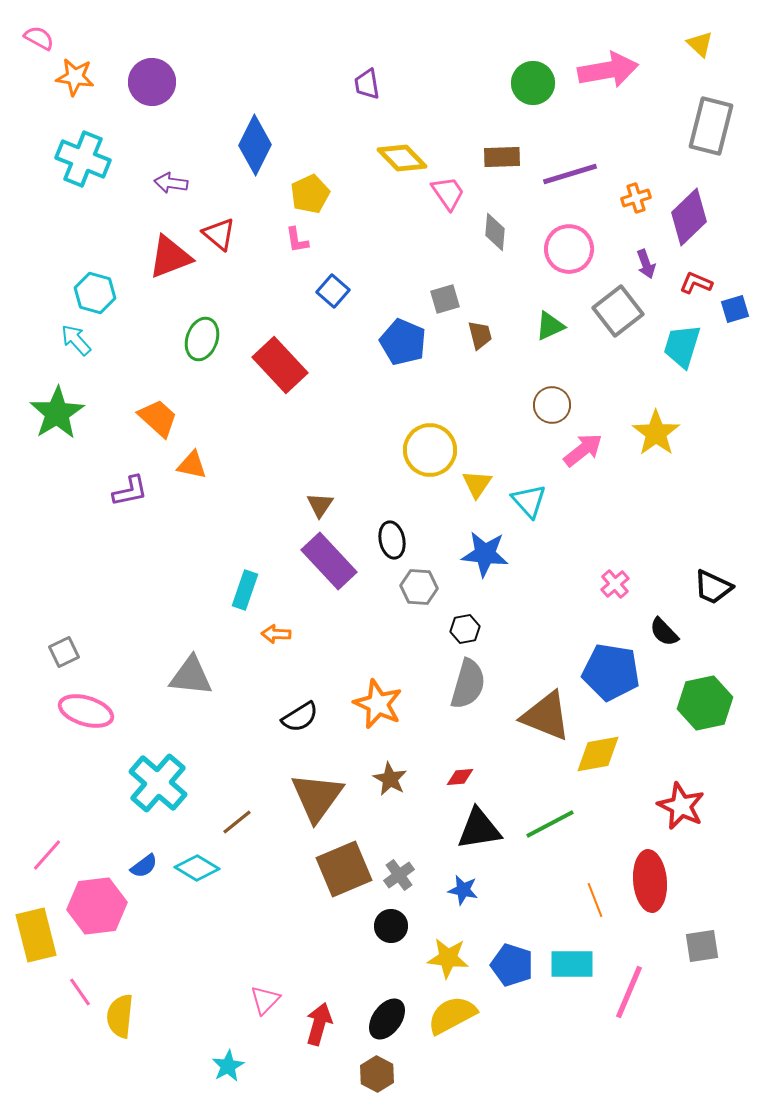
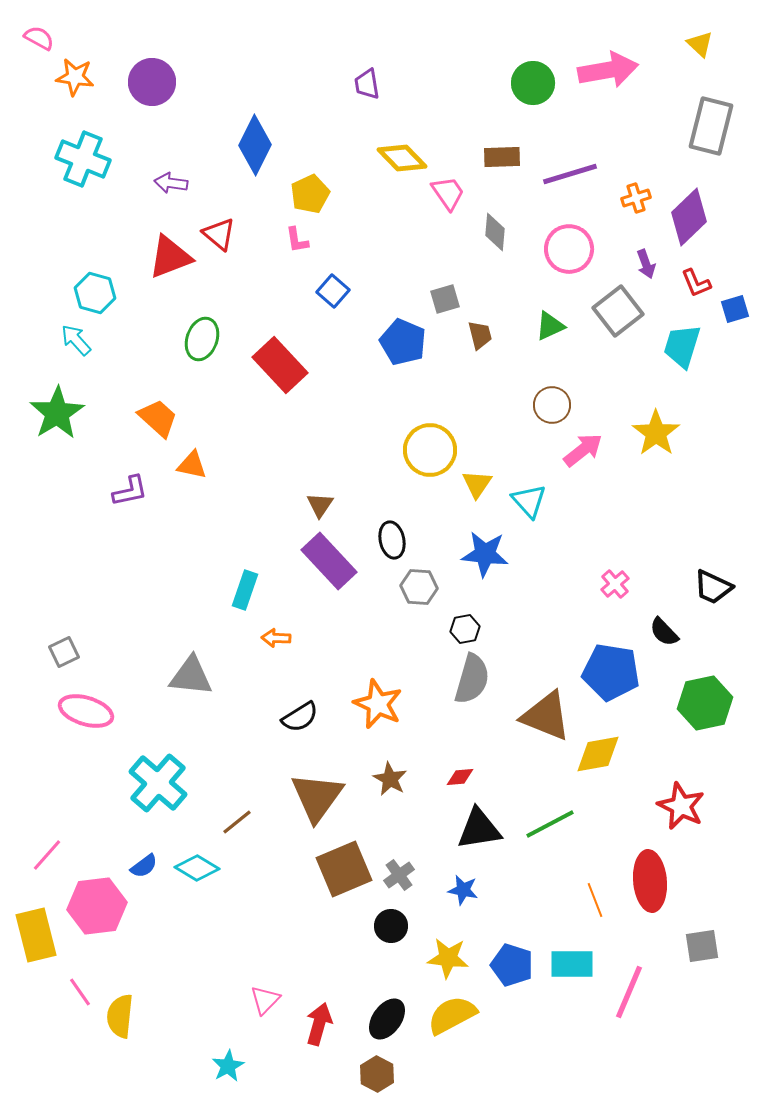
red L-shape at (696, 283): rotated 136 degrees counterclockwise
orange arrow at (276, 634): moved 4 px down
gray semicircle at (468, 684): moved 4 px right, 5 px up
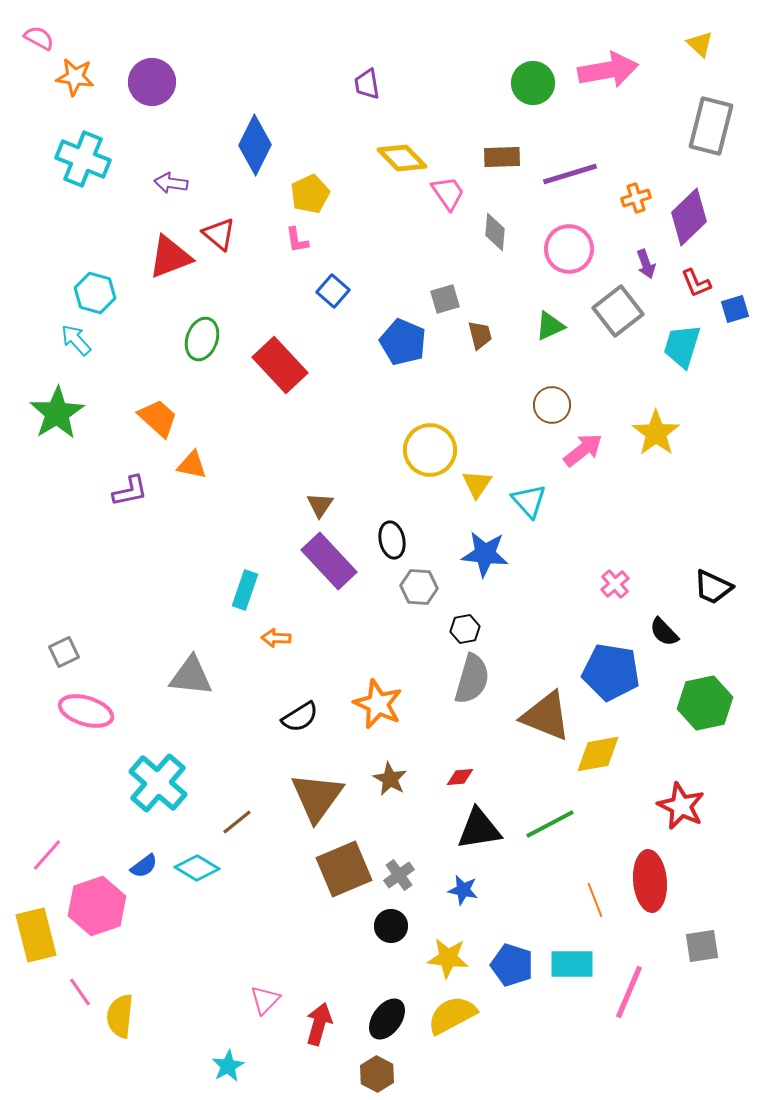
pink hexagon at (97, 906): rotated 12 degrees counterclockwise
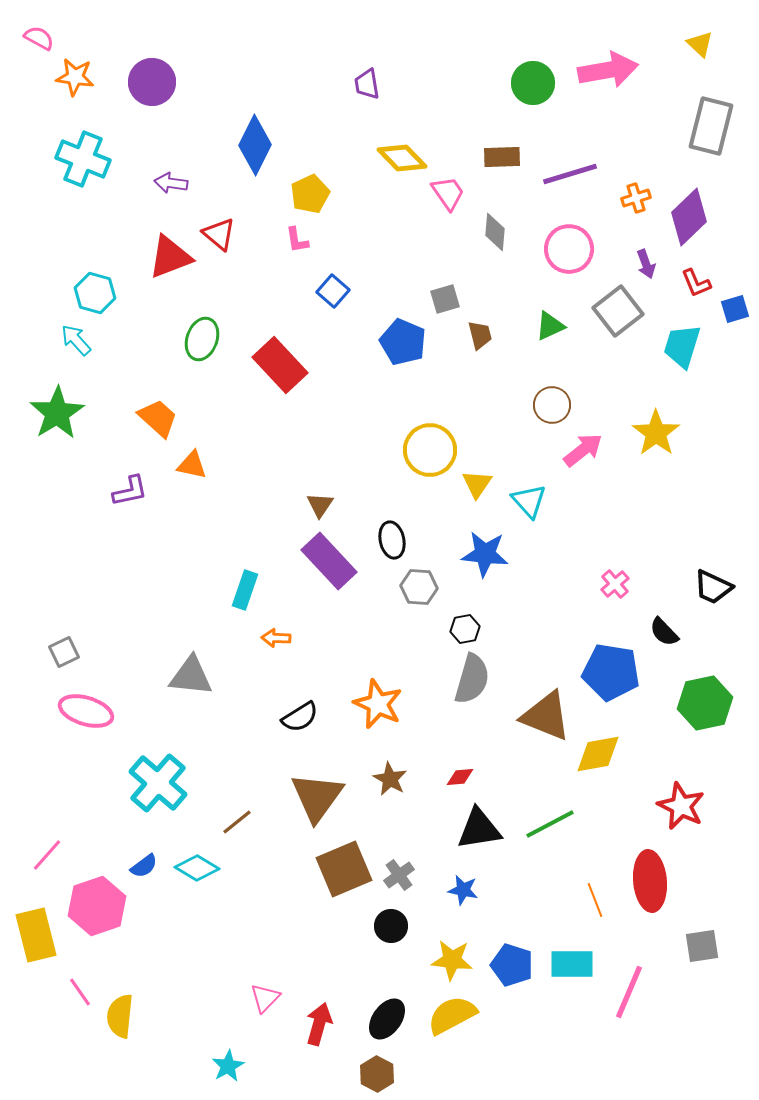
yellow star at (448, 958): moved 4 px right, 2 px down
pink triangle at (265, 1000): moved 2 px up
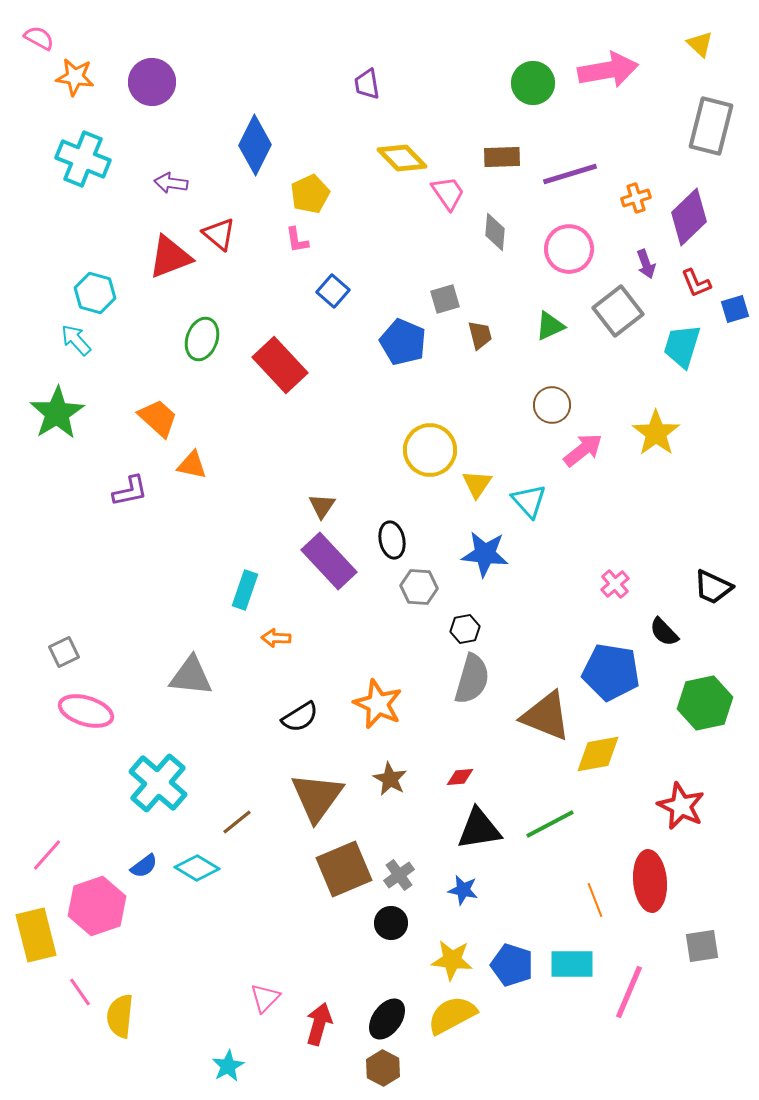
brown triangle at (320, 505): moved 2 px right, 1 px down
black circle at (391, 926): moved 3 px up
brown hexagon at (377, 1074): moved 6 px right, 6 px up
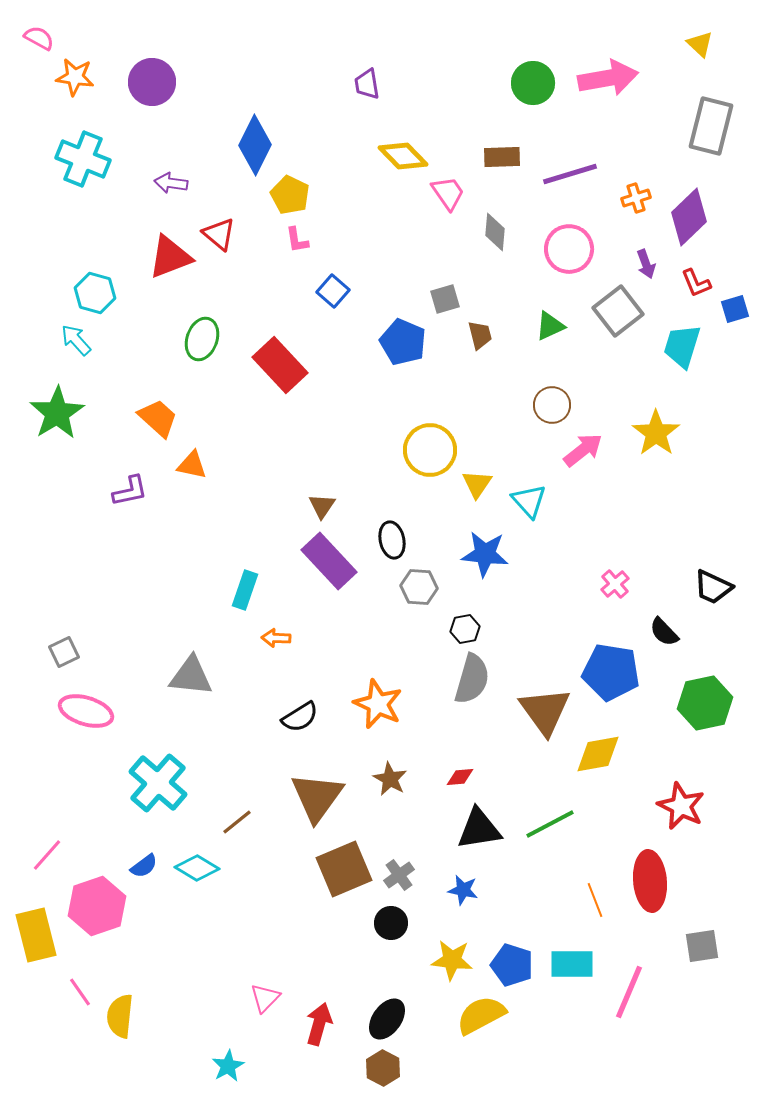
pink arrow at (608, 70): moved 8 px down
yellow diamond at (402, 158): moved 1 px right, 2 px up
yellow pentagon at (310, 194): moved 20 px left, 1 px down; rotated 21 degrees counterclockwise
brown triangle at (546, 716): moved 1 px left, 5 px up; rotated 32 degrees clockwise
yellow semicircle at (452, 1015): moved 29 px right
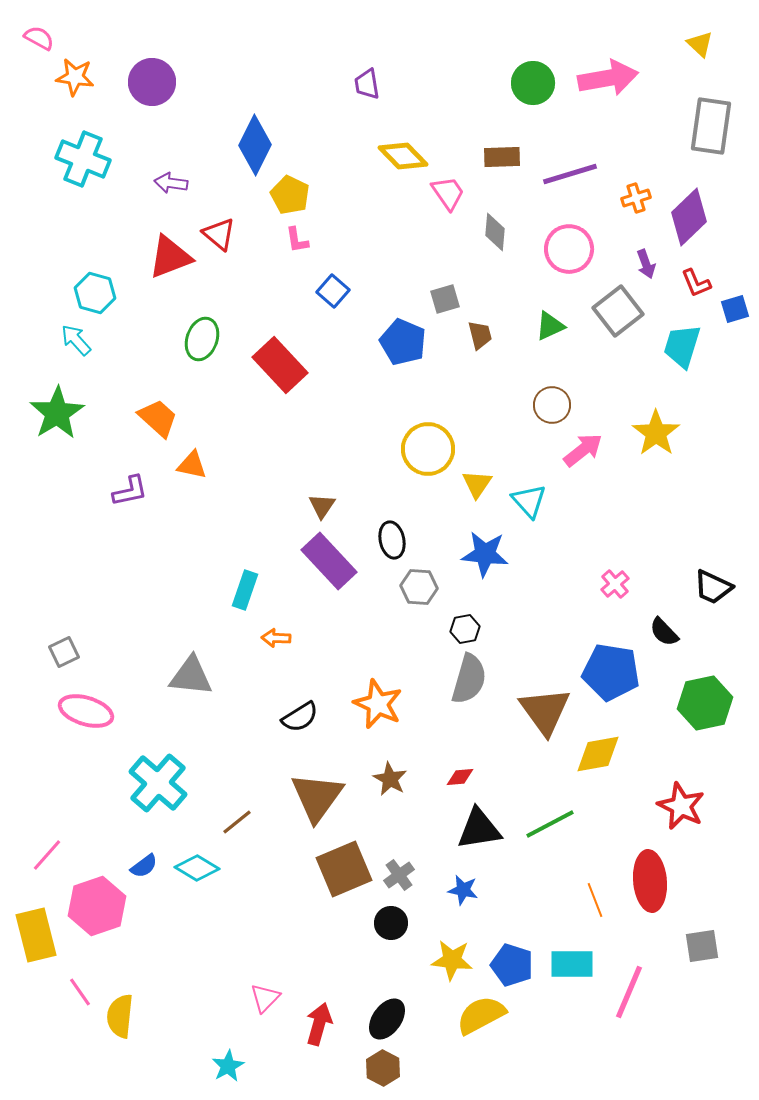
gray rectangle at (711, 126): rotated 6 degrees counterclockwise
yellow circle at (430, 450): moved 2 px left, 1 px up
gray semicircle at (472, 679): moved 3 px left
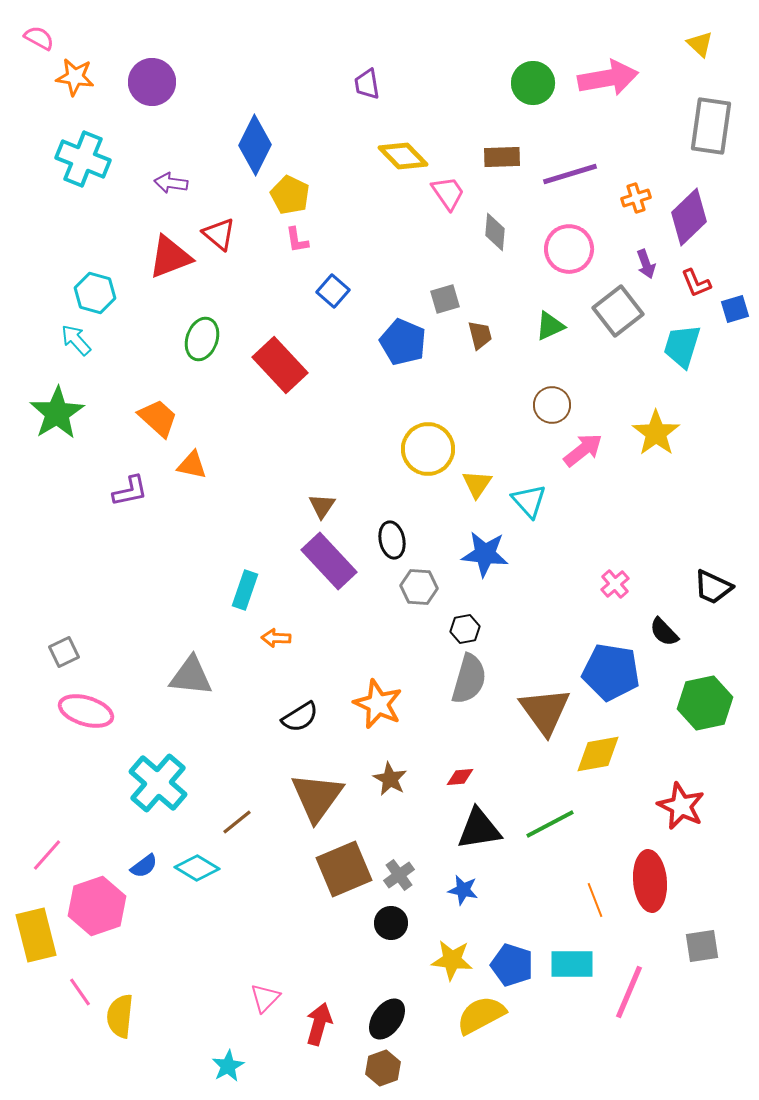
brown hexagon at (383, 1068): rotated 12 degrees clockwise
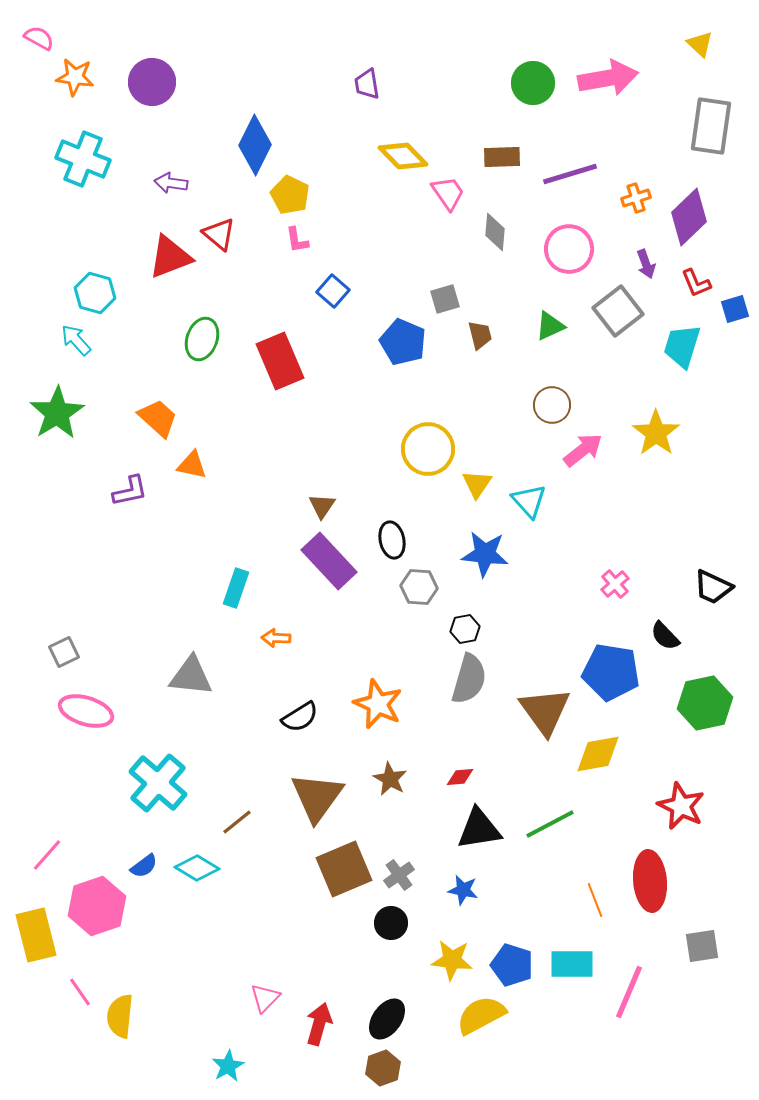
red rectangle at (280, 365): moved 4 px up; rotated 20 degrees clockwise
cyan rectangle at (245, 590): moved 9 px left, 2 px up
black semicircle at (664, 632): moved 1 px right, 4 px down
